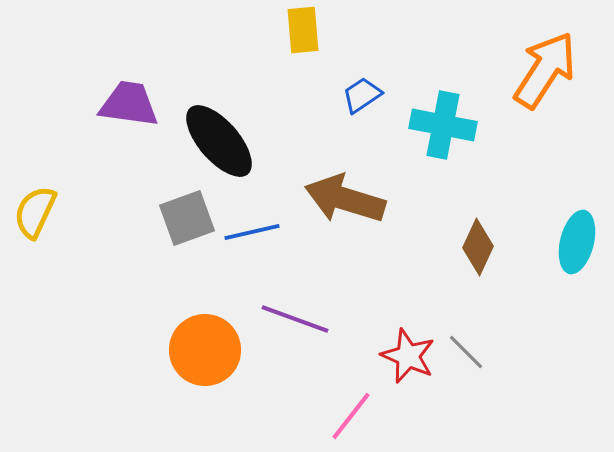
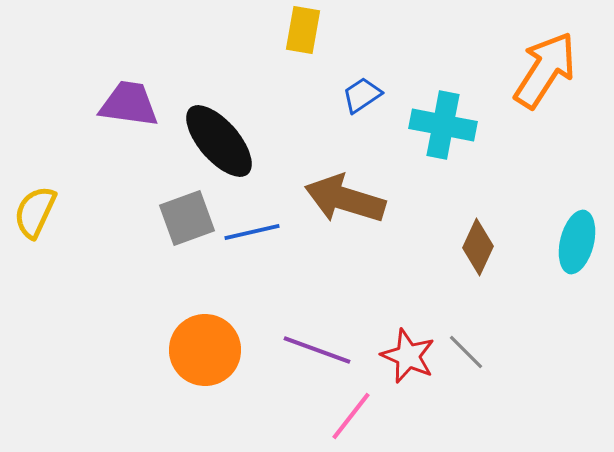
yellow rectangle: rotated 15 degrees clockwise
purple line: moved 22 px right, 31 px down
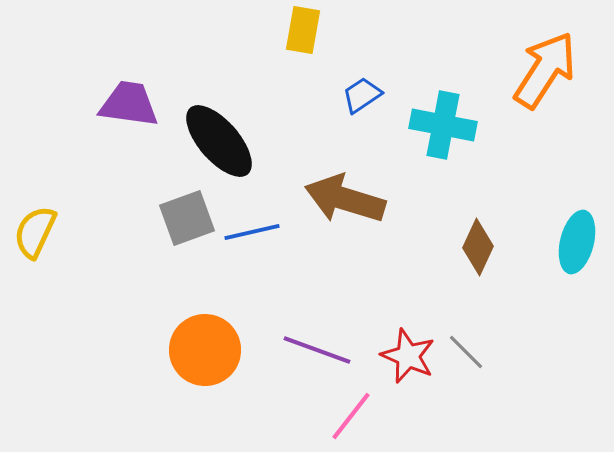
yellow semicircle: moved 20 px down
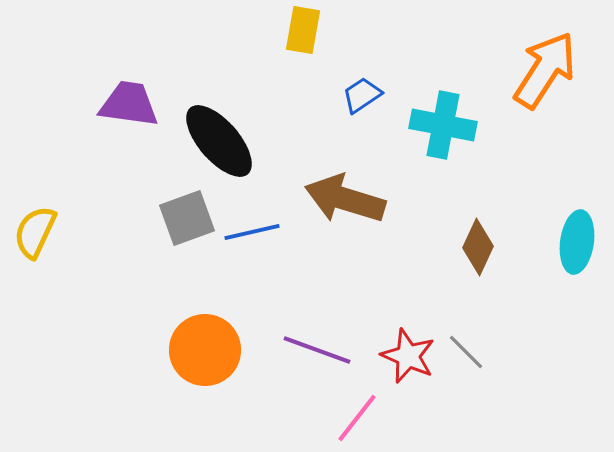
cyan ellipse: rotated 6 degrees counterclockwise
pink line: moved 6 px right, 2 px down
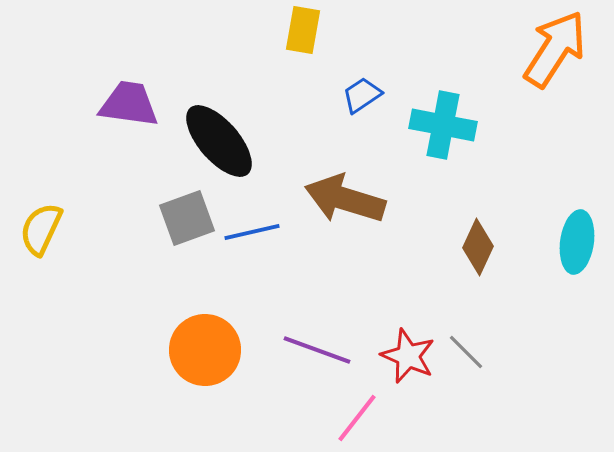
orange arrow: moved 10 px right, 21 px up
yellow semicircle: moved 6 px right, 3 px up
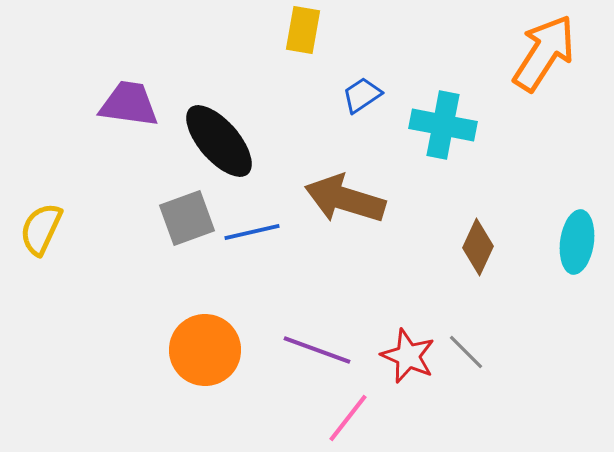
orange arrow: moved 11 px left, 4 px down
pink line: moved 9 px left
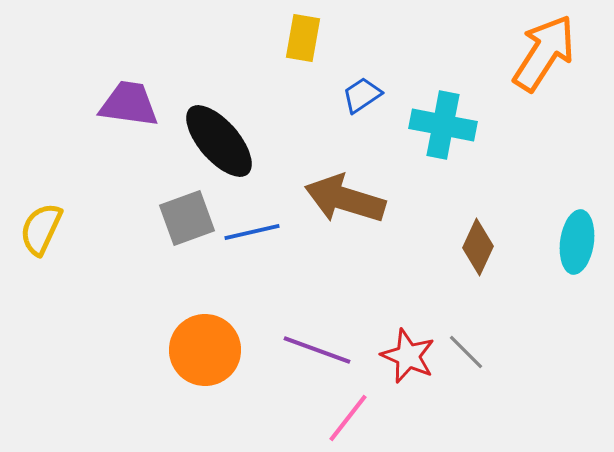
yellow rectangle: moved 8 px down
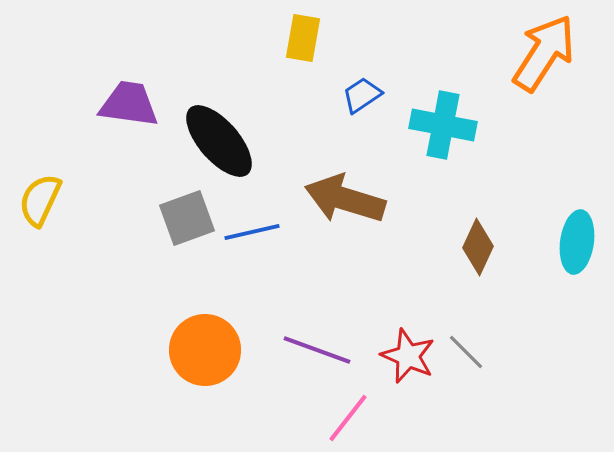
yellow semicircle: moved 1 px left, 29 px up
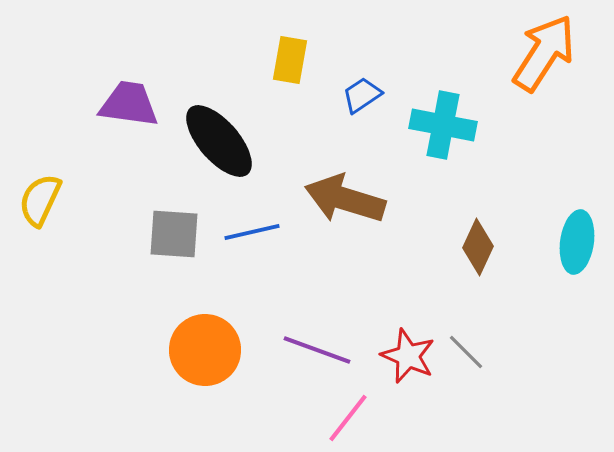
yellow rectangle: moved 13 px left, 22 px down
gray square: moved 13 px left, 16 px down; rotated 24 degrees clockwise
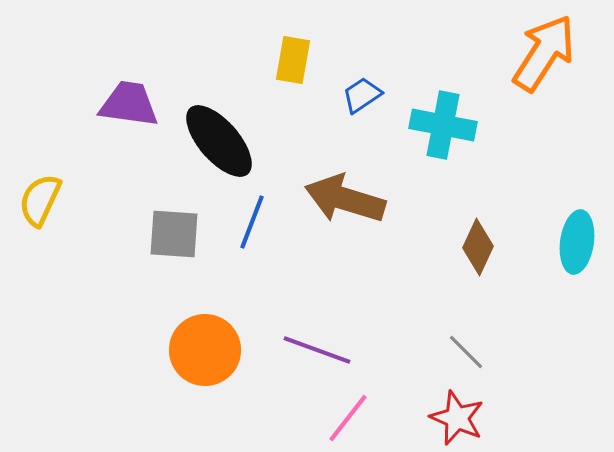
yellow rectangle: moved 3 px right
blue line: moved 10 px up; rotated 56 degrees counterclockwise
red star: moved 49 px right, 62 px down
